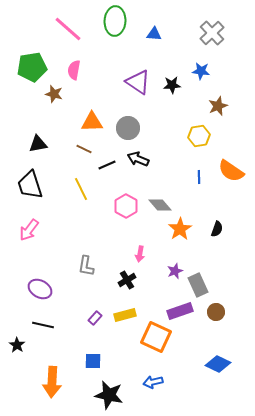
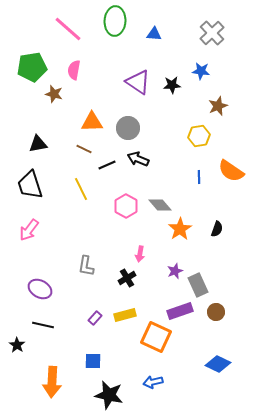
black cross at (127, 280): moved 2 px up
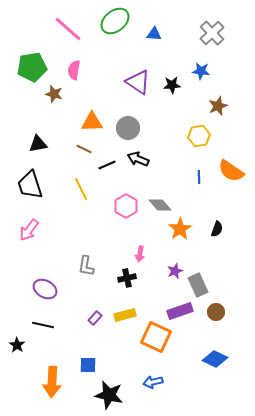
green ellipse at (115, 21): rotated 48 degrees clockwise
black cross at (127, 278): rotated 18 degrees clockwise
purple ellipse at (40, 289): moved 5 px right
blue square at (93, 361): moved 5 px left, 4 px down
blue diamond at (218, 364): moved 3 px left, 5 px up
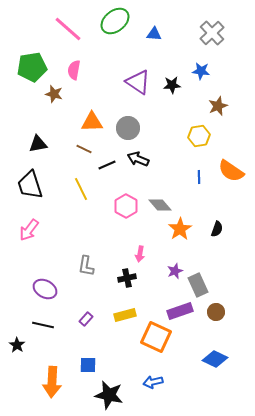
purple rectangle at (95, 318): moved 9 px left, 1 px down
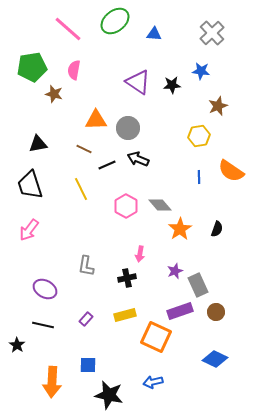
orange triangle at (92, 122): moved 4 px right, 2 px up
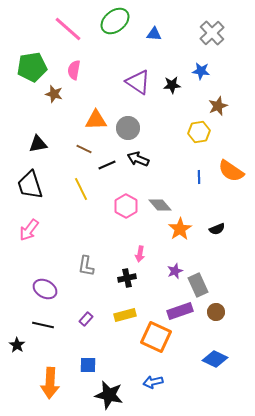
yellow hexagon at (199, 136): moved 4 px up
black semicircle at (217, 229): rotated 49 degrees clockwise
orange arrow at (52, 382): moved 2 px left, 1 px down
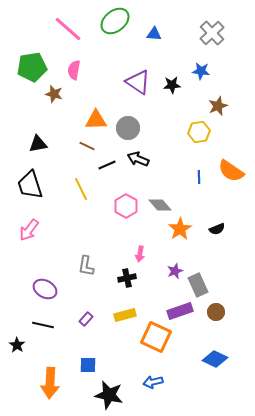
brown line at (84, 149): moved 3 px right, 3 px up
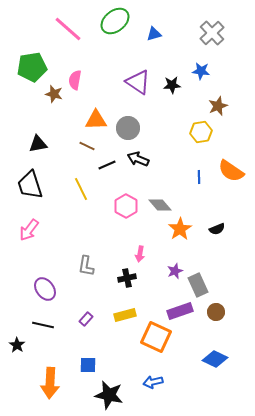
blue triangle at (154, 34): rotated 21 degrees counterclockwise
pink semicircle at (74, 70): moved 1 px right, 10 px down
yellow hexagon at (199, 132): moved 2 px right
purple ellipse at (45, 289): rotated 25 degrees clockwise
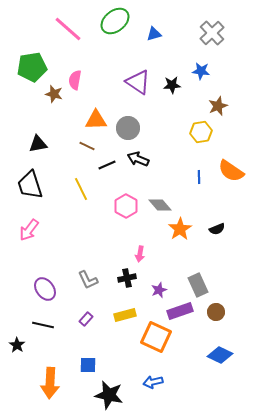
gray L-shape at (86, 266): moved 2 px right, 14 px down; rotated 35 degrees counterclockwise
purple star at (175, 271): moved 16 px left, 19 px down
blue diamond at (215, 359): moved 5 px right, 4 px up
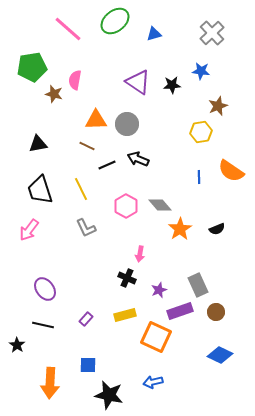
gray circle at (128, 128): moved 1 px left, 4 px up
black trapezoid at (30, 185): moved 10 px right, 5 px down
black cross at (127, 278): rotated 36 degrees clockwise
gray L-shape at (88, 280): moved 2 px left, 52 px up
